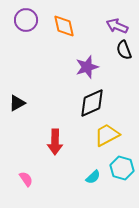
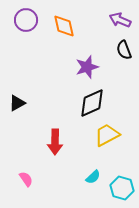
purple arrow: moved 3 px right, 6 px up
cyan hexagon: moved 20 px down
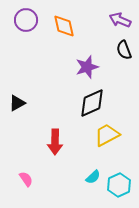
cyan hexagon: moved 3 px left, 3 px up; rotated 20 degrees clockwise
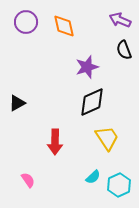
purple circle: moved 2 px down
black diamond: moved 1 px up
yellow trapezoid: moved 3 px down; rotated 84 degrees clockwise
pink semicircle: moved 2 px right, 1 px down
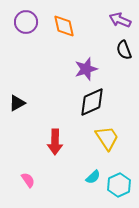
purple star: moved 1 px left, 2 px down
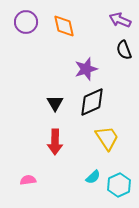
black triangle: moved 38 px right; rotated 30 degrees counterclockwise
pink semicircle: rotated 63 degrees counterclockwise
